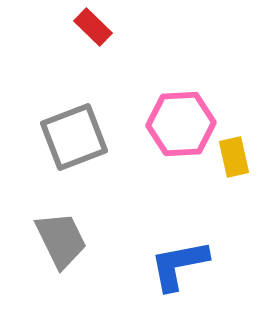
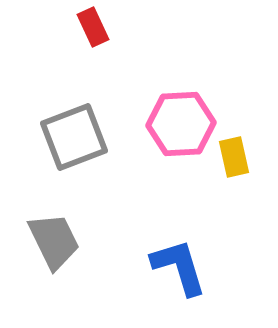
red rectangle: rotated 21 degrees clockwise
gray trapezoid: moved 7 px left, 1 px down
blue L-shape: moved 2 px down; rotated 84 degrees clockwise
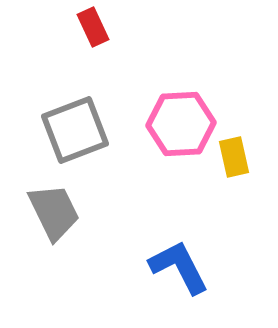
gray square: moved 1 px right, 7 px up
gray trapezoid: moved 29 px up
blue L-shape: rotated 10 degrees counterclockwise
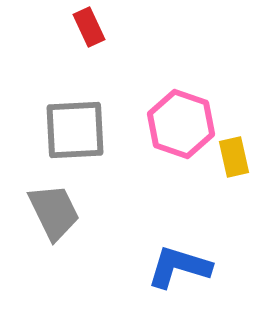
red rectangle: moved 4 px left
pink hexagon: rotated 22 degrees clockwise
gray square: rotated 18 degrees clockwise
blue L-shape: rotated 46 degrees counterclockwise
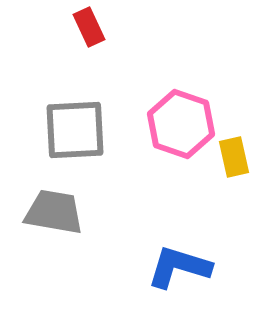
gray trapezoid: rotated 54 degrees counterclockwise
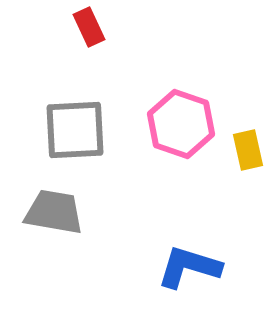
yellow rectangle: moved 14 px right, 7 px up
blue L-shape: moved 10 px right
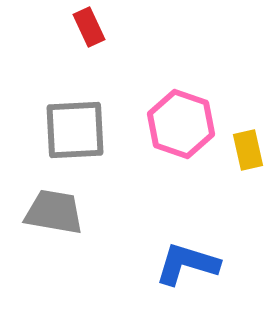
blue L-shape: moved 2 px left, 3 px up
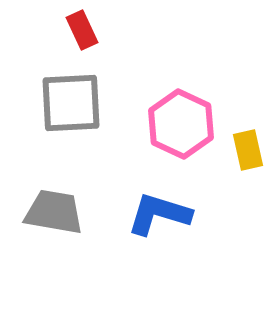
red rectangle: moved 7 px left, 3 px down
pink hexagon: rotated 6 degrees clockwise
gray square: moved 4 px left, 27 px up
blue L-shape: moved 28 px left, 50 px up
